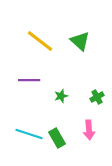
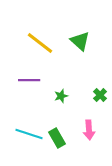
yellow line: moved 2 px down
green cross: moved 3 px right, 2 px up; rotated 16 degrees counterclockwise
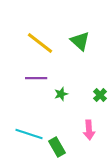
purple line: moved 7 px right, 2 px up
green star: moved 2 px up
green rectangle: moved 9 px down
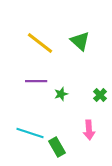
purple line: moved 3 px down
cyan line: moved 1 px right, 1 px up
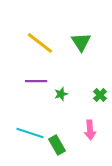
green triangle: moved 1 px right, 1 px down; rotated 15 degrees clockwise
pink arrow: moved 1 px right
green rectangle: moved 2 px up
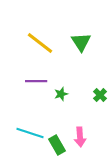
pink arrow: moved 10 px left, 7 px down
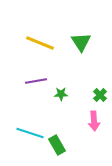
yellow line: rotated 16 degrees counterclockwise
purple line: rotated 10 degrees counterclockwise
green star: rotated 16 degrees clockwise
pink arrow: moved 14 px right, 16 px up
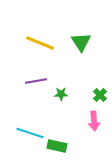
green rectangle: moved 1 px down; rotated 48 degrees counterclockwise
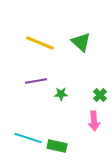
green triangle: rotated 15 degrees counterclockwise
cyan line: moved 2 px left, 5 px down
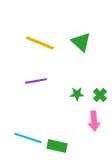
green star: moved 16 px right
